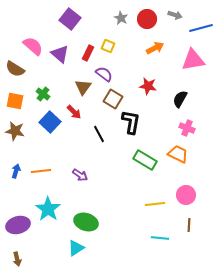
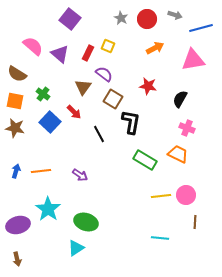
brown semicircle: moved 2 px right, 5 px down
brown star: moved 3 px up
yellow line: moved 6 px right, 8 px up
brown line: moved 6 px right, 3 px up
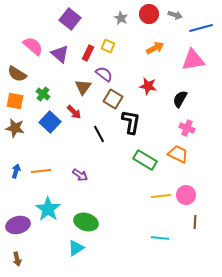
red circle: moved 2 px right, 5 px up
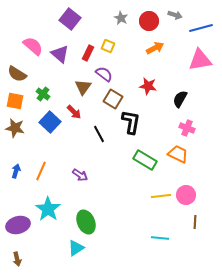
red circle: moved 7 px down
pink triangle: moved 7 px right
orange line: rotated 60 degrees counterclockwise
green ellipse: rotated 50 degrees clockwise
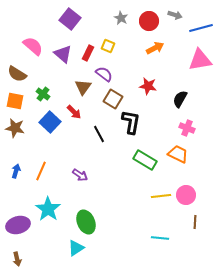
purple triangle: moved 3 px right
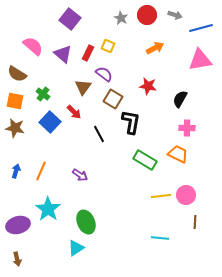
red circle: moved 2 px left, 6 px up
pink cross: rotated 21 degrees counterclockwise
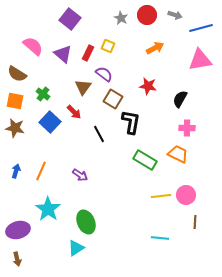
purple ellipse: moved 5 px down
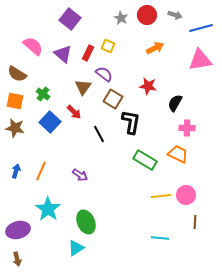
black semicircle: moved 5 px left, 4 px down
